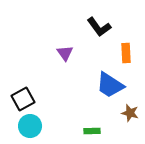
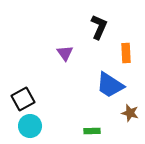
black L-shape: rotated 120 degrees counterclockwise
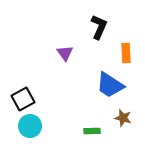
brown star: moved 7 px left, 5 px down
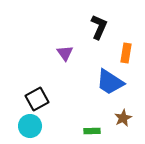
orange rectangle: rotated 12 degrees clockwise
blue trapezoid: moved 3 px up
black square: moved 14 px right
brown star: rotated 30 degrees clockwise
